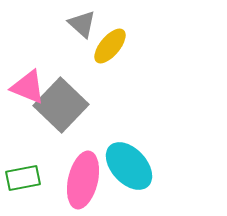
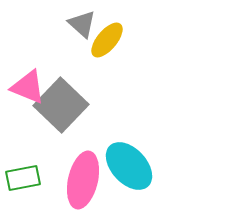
yellow ellipse: moved 3 px left, 6 px up
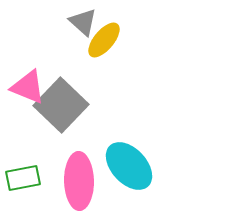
gray triangle: moved 1 px right, 2 px up
yellow ellipse: moved 3 px left
pink ellipse: moved 4 px left, 1 px down; rotated 14 degrees counterclockwise
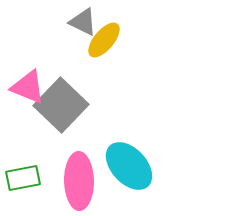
gray triangle: rotated 16 degrees counterclockwise
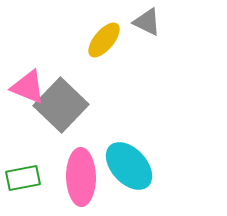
gray triangle: moved 64 px right
pink ellipse: moved 2 px right, 4 px up
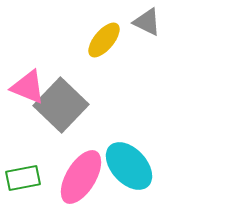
pink ellipse: rotated 32 degrees clockwise
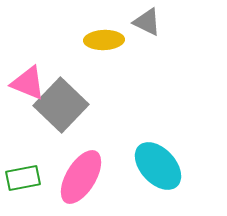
yellow ellipse: rotated 48 degrees clockwise
pink triangle: moved 4 px up
cyan ellipse: moved 29 px right
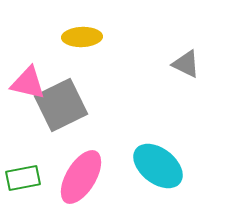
gray triangle: moved 39 px right, 42 px down
yellow ellipse: moved 22 px left, 3 px up
pink triangle: rotated 9 degrees counterclockwise
gray square: rotated 20 degrees clockwise
cyan ellipse: rotated 9 degrees counterclockwise
